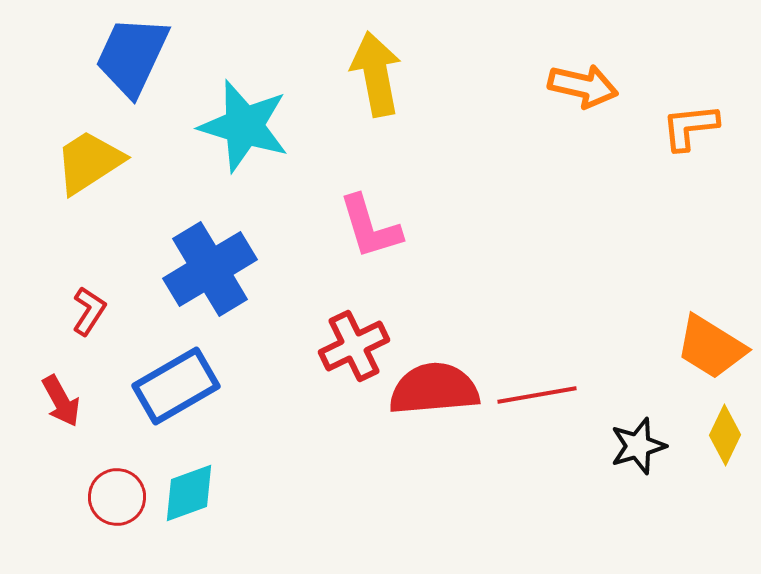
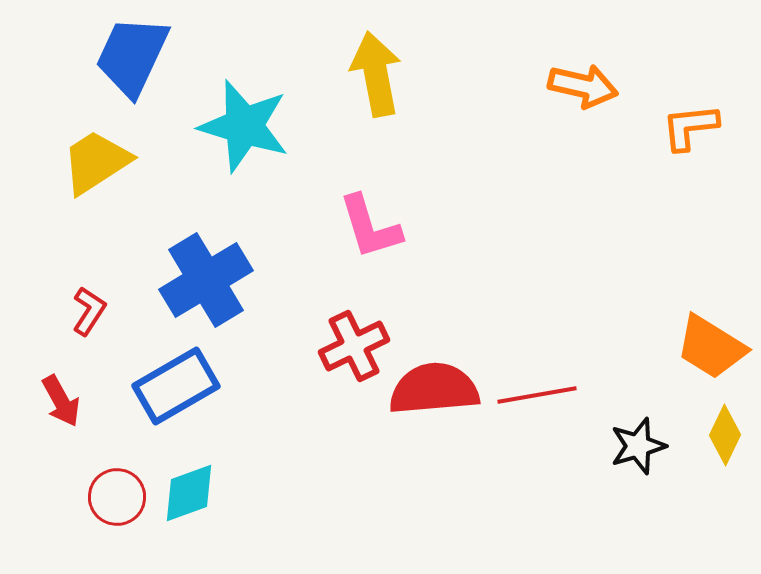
yellow trapezoid: moved 7 px right
blue cross: moved 4 px left, 11 px down
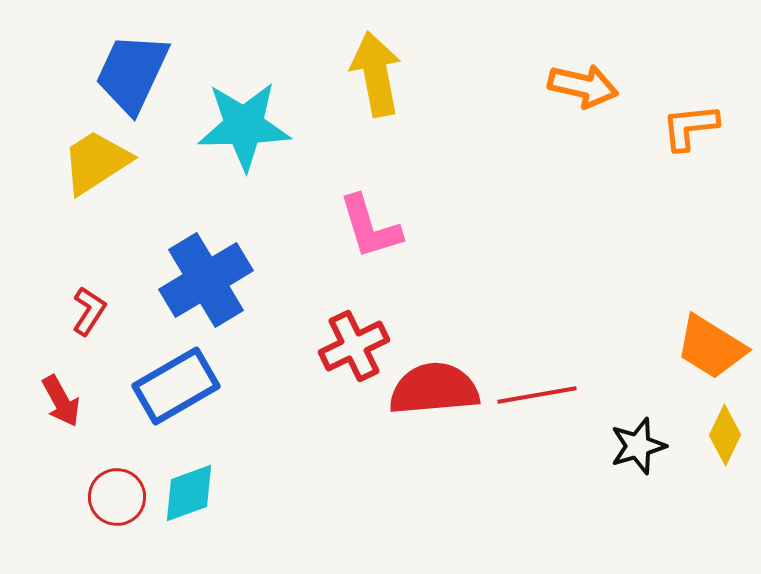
blue trapezoid: moved 17 px down
cyan star: rotated 18 degrees counterclockwise
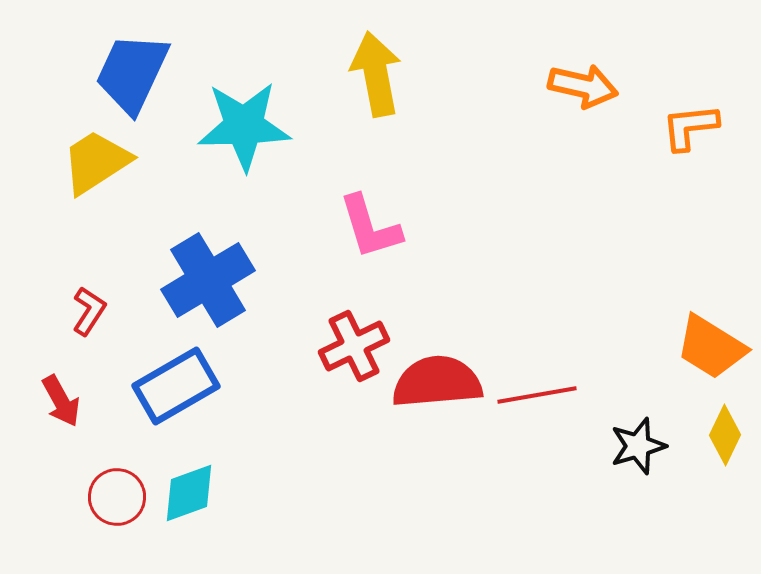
blue cross: moved 2 px right
red semicircle: moved 3 px right, 7 px up
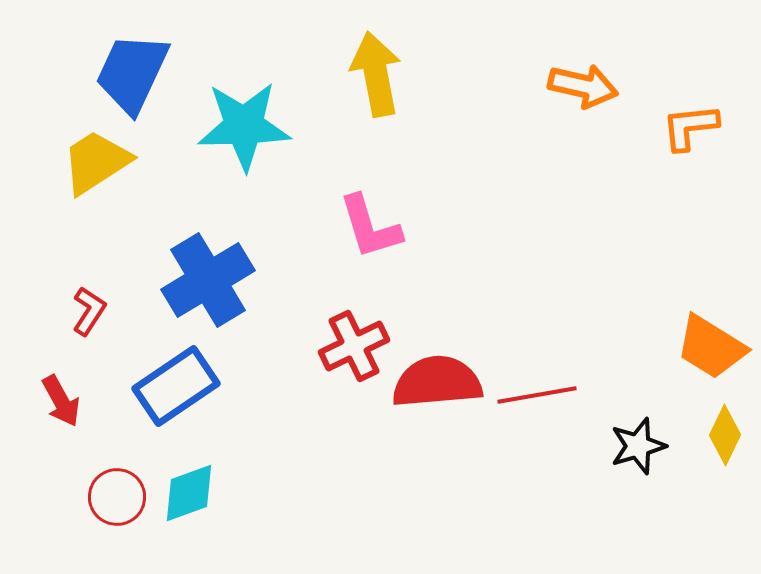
blue rectangle: rotated 4 degrees counterclockwise
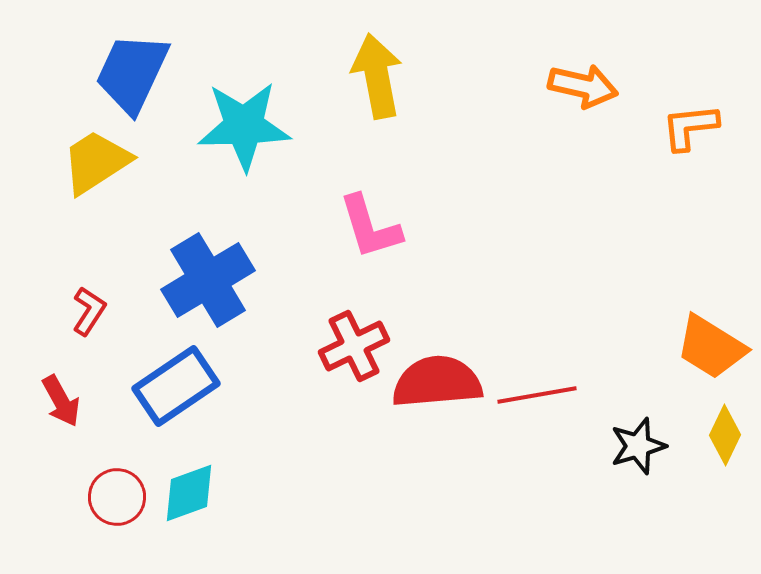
yellow arrow: moved 1 px right, 2 px down
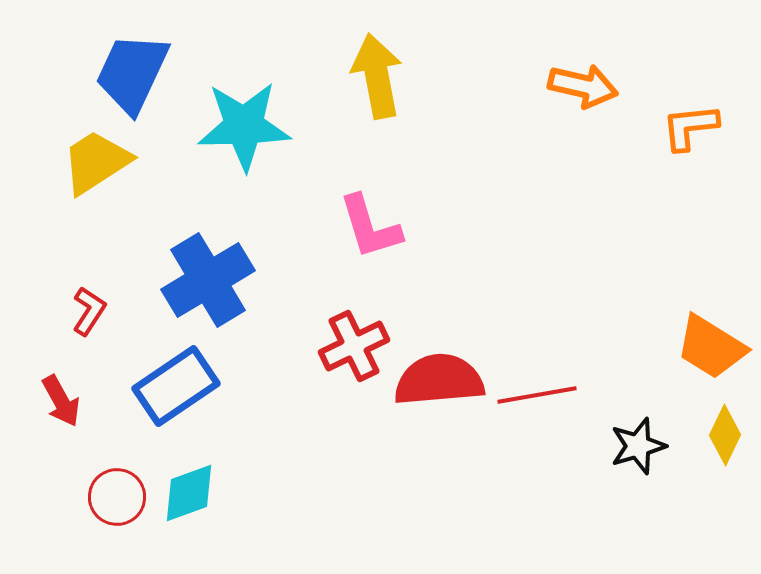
red semicircle: moved 2 px right, 2 px up
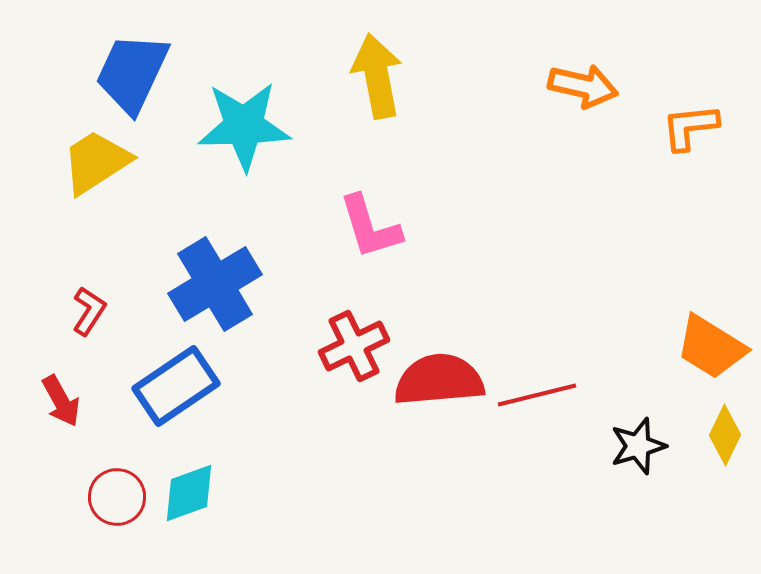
blue cross: moved 7 px right, 4 px down
red line: rotated 4 degrees counterclockwise
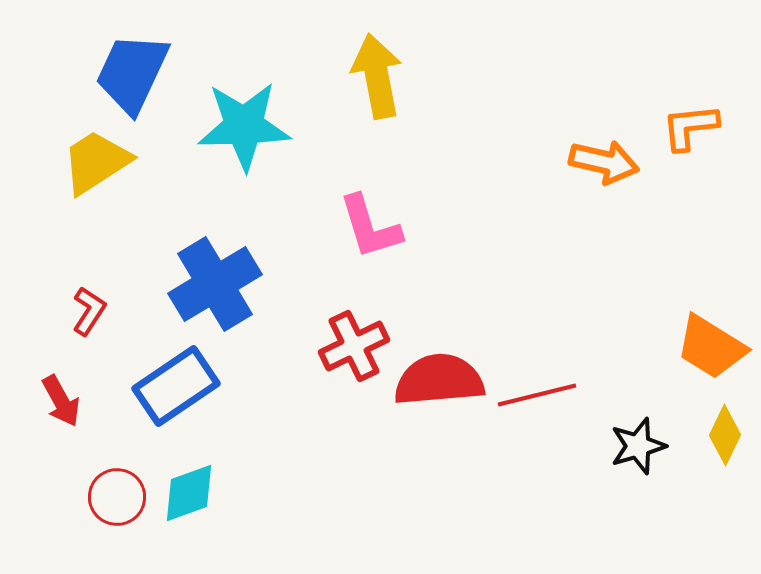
orange arrow: moved 21 px right, 76 px down
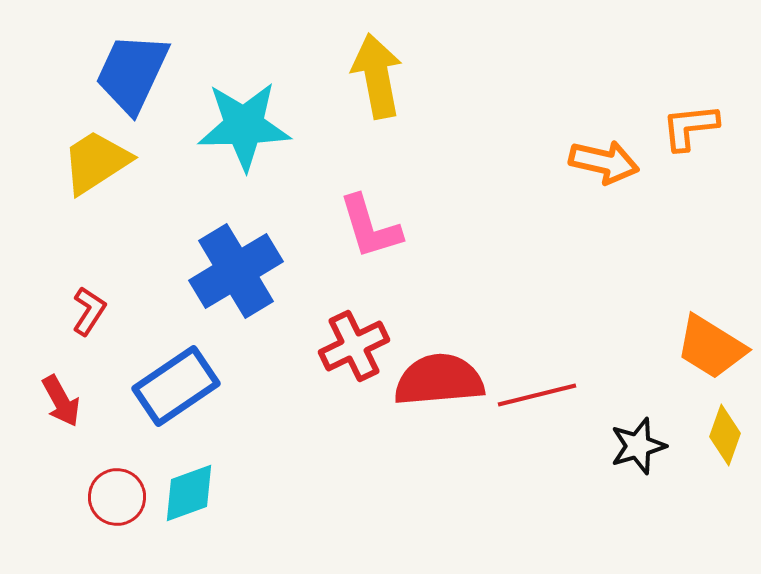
blue cross: moved 21 px right, 13 px up
yellow diamond: rotated 6 degrees counterclockwise
